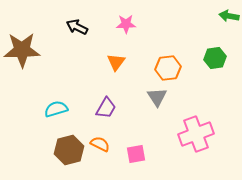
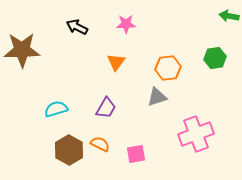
gray triangle: rotated 45 degrees clockwise
brown hexagon: rotated 16 degrees counterclockwise
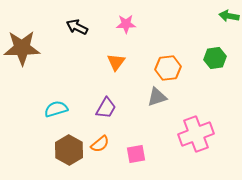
brown star: moved 2 px up
orange semicircle: rotated 114 degrees clockwise
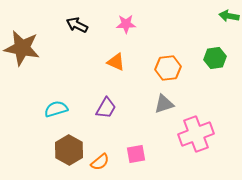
black arrow: moved 2 px up
brown star: rotated 12 degrees clockwise
orange triangle: rotated 42 degrees counterclockwise
gray triangle: moved 7 px right, 7 px down
orange semicircle: moved 18 px down
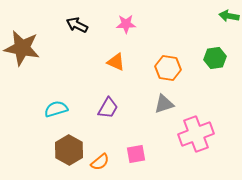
orange hexagon: rotated 15 degrees clockwise
purple trapezoid: moved 2 px right
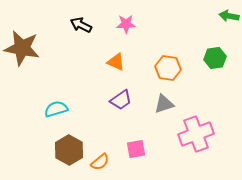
black arrow: moved 4 px right
purple trapezoid: moved 13 px right, 8 px up; rotated 25 degrees clockwise
pink square: moved 5 px up
